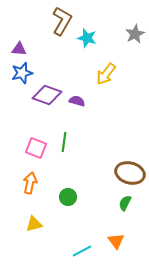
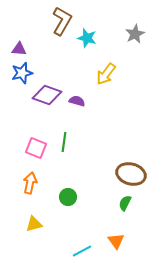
brown ellipse: moved 1 px right, 1 px down
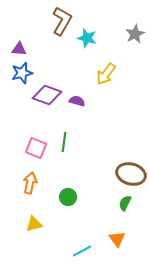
orange triangle: moved 1 px right, 2 px up
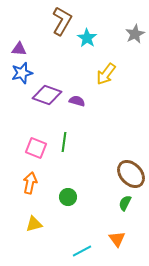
cyan star: rotated 18 degrees clockwise
brown ellipse: rotated 32 degrees clockwise
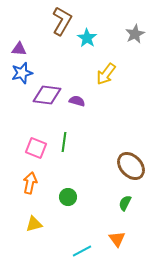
purple diamond: rotated 12 degrees counterclockwise
brown ellipse: moved 8 px up
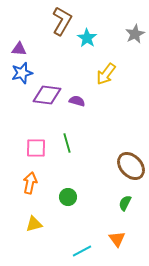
green line: moved 3 px right, 1 px down; rotated 24 degrees counterclockwise
pink square: rotated 20 degrees counterclockwise
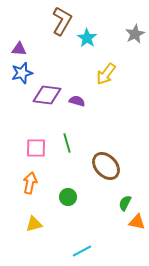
brown ellipse: moved 25 px left
orange triangle: moved 20 px right, 17 px up; rotated 42 degrees counterclockwise
